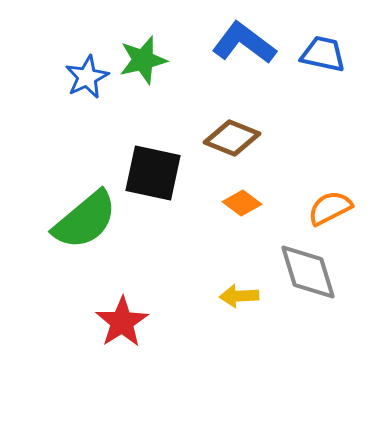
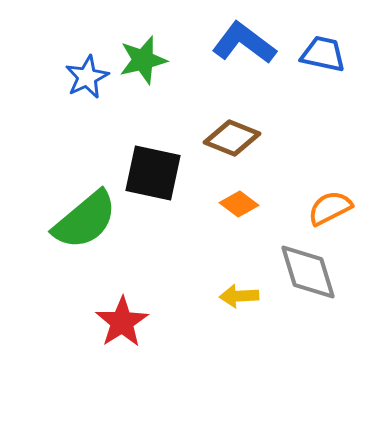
orange diamond: moved 3 px left, 1 px down
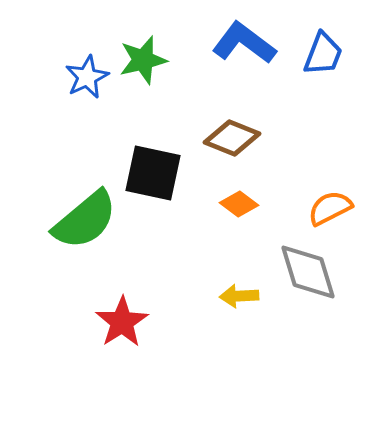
blue trapezoid: rotated 99 degrees clockwise
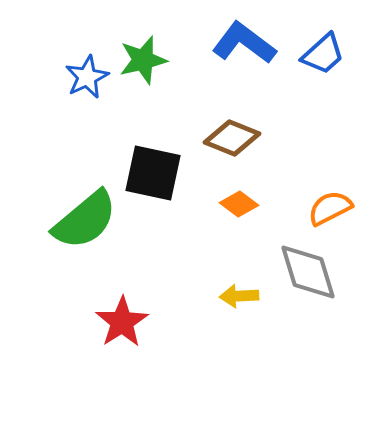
blue trapezoid: rotated 27 degrees clockwise
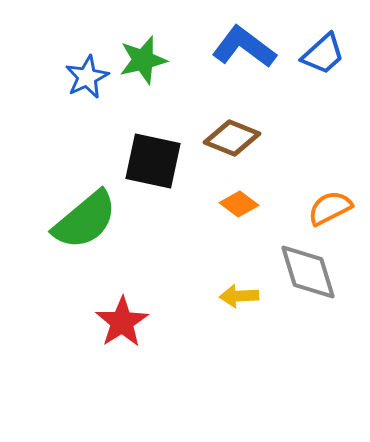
blue L-shape: moved 4 px down
black square: moved 12 px up
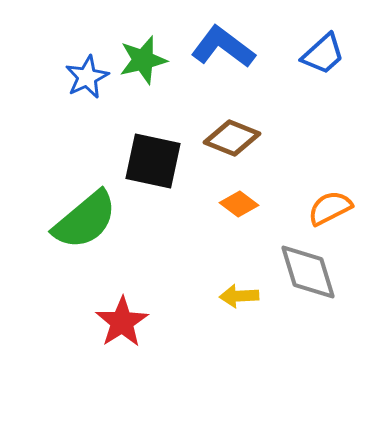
blue L-shape: moved 21 px left
